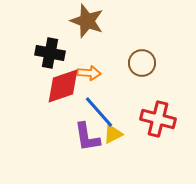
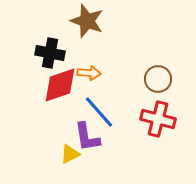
brown circle: moved 16 px right, 16 px down
red diamond: moved 3 px left, 1 px up
yellow triangle: moved 43 px left, 20 px down
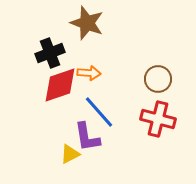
brown star: moved 2 px down
black cross: rotated 32 degrees counterclockwise
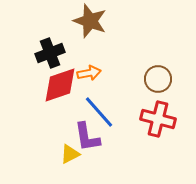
brown star: moved 3 px right, 2 px up
orange arrow: rotated 15 degrees counterclockwise
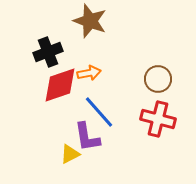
black cross: moved 2 px left, 1 px up
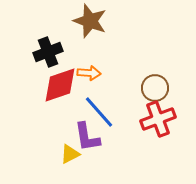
orange arrow: rotated 15 degrees clockwise
brown circle: moved 3 px left, 9 px down
red cross: rotated 36 degrees counterclockwise
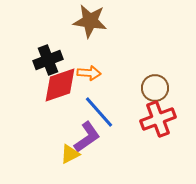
brown star: rotated 12 degrees counterclockwise
black cross: moved 8 px down
purple L-shape: rotated 116 degrees counterclockwise
